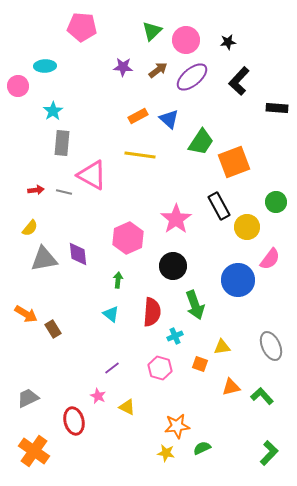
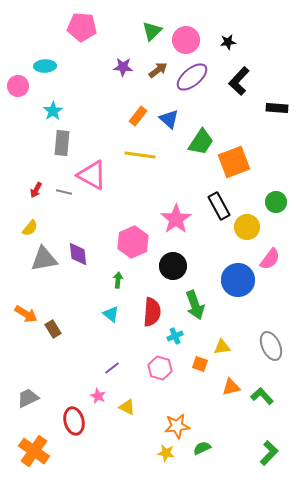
orange rectangle at (138, 116): rotated 24 degrees counterclockwise
red arrow at (36, 190): rotated 126 degrees clockwise
pink hexagon at (128, 238): moved 5 px right, 4 px down
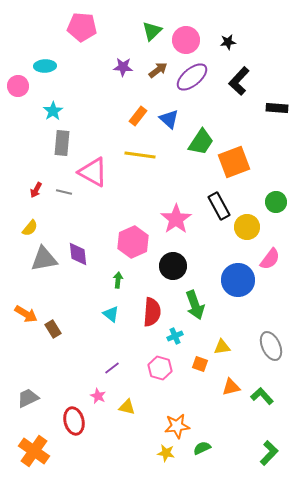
pink triangle at (92, 175): moved 1 px right, 3 px up
yellow triangle at (127, 407): rotated 12 degrees counterclockwise
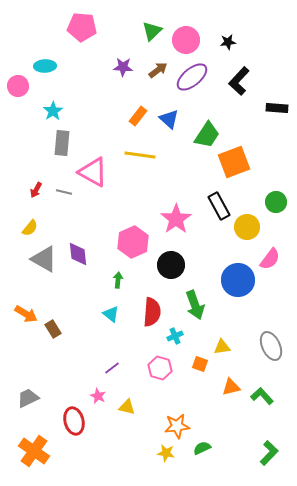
green trapezoid at (201, 142): moved 6 px right, 7 px up
gray triangle at (44, 259): rotated 40 degrees clockwise
black circle at (173, 266): moved 2 px left, 1 px up
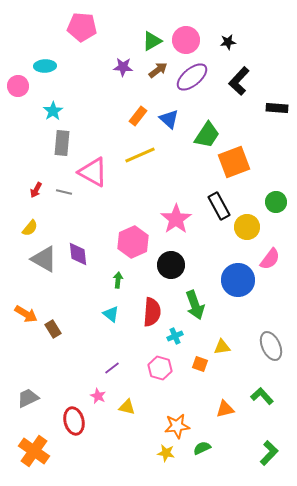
green triangle at (152, 31): moved 10 px down; rotated 15 degrees clockwise
yellow line at (140, 155): rotated 32 degrees counterclockwise
orange triangle at (231, 387): moved 6 px left, 22 px down
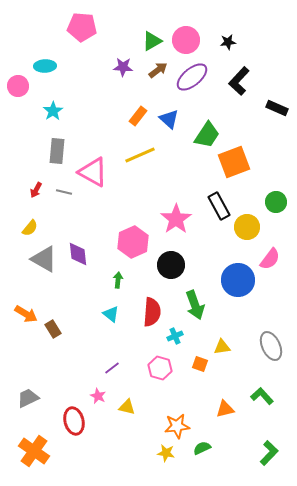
black rectangle at (277, 108): rotated 20 degrees clockwise
gray rectangle at (62, 143): moved 5 px left, 8 px down
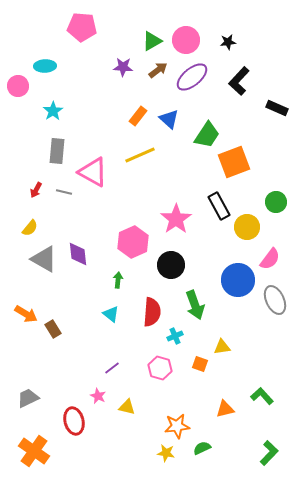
gray ellipse at (271, 346): moved 4 px right, 46 px up
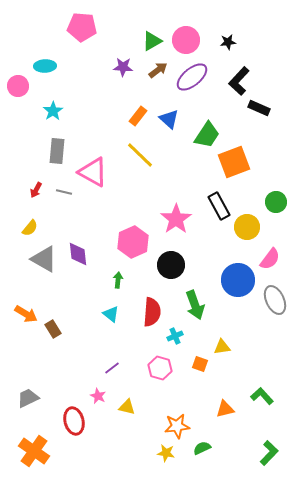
black rectangle at (277, 108): moved 18 px left
yellow line at (140, 155): rotated 68 degrees clockwise
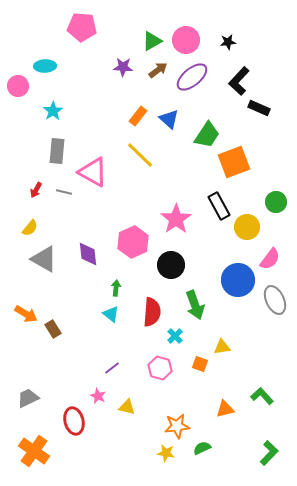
purple diamond at (78, 254): moved 10 px right
green arrow at (118, 280): moved 2 px left, 8 px down
cyan cross at (175, 336): rotated 21 degrees counterclockwise
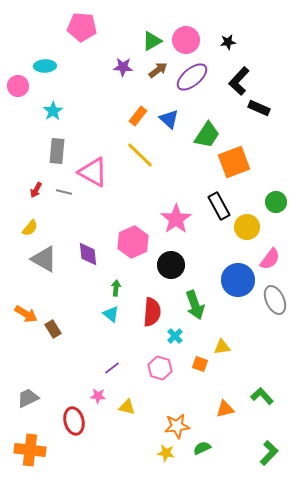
pink star at (98, 396): rotated 21 degrees counterclockwise
orange cross at (34, 451): moved 4 px left, 1 px up; rotated 28 degrees counterclockwise
